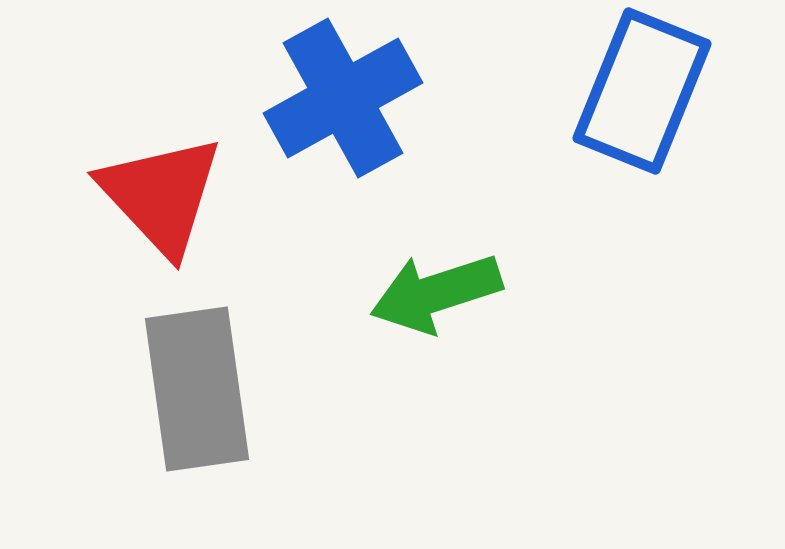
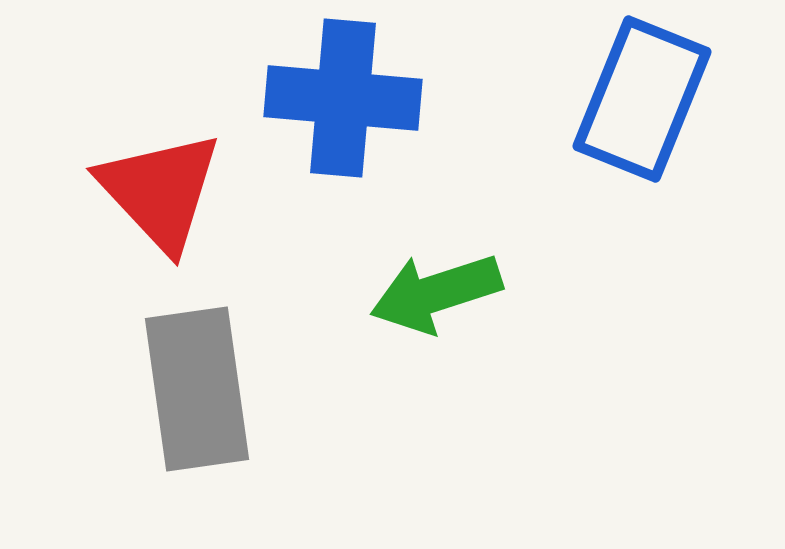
blue rectangle: moved 8 px down
blue cross: rotated 34 degrees clockwise
red triangle: moved 1 px left, 4 px up
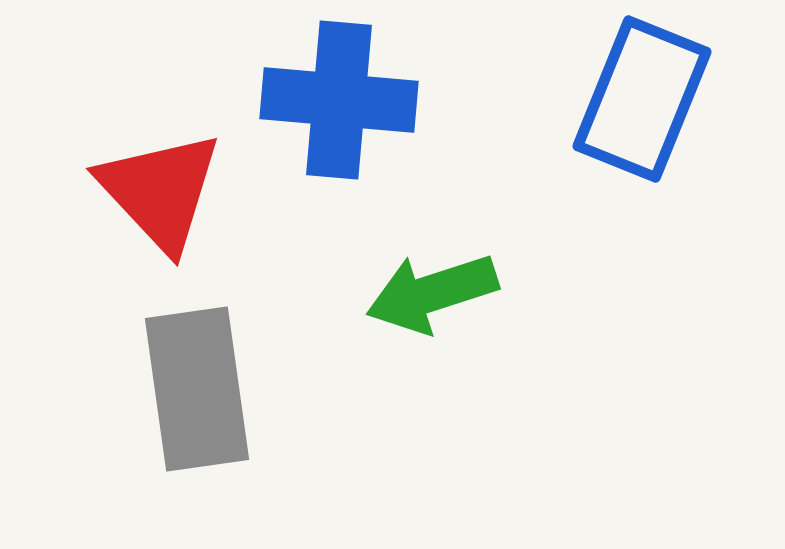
blue cross: moved 4 px left, 2 px down
green arrow: moved 4 px left
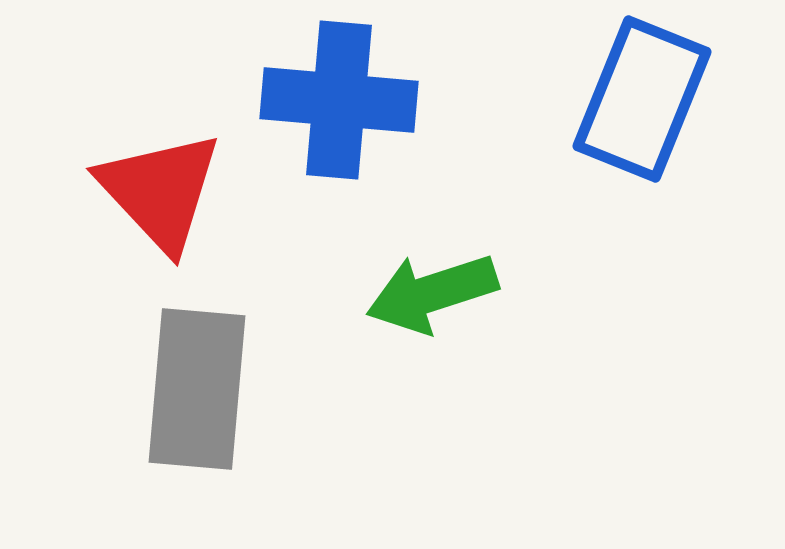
gray rectangle: rotated 13 degrees clockwise
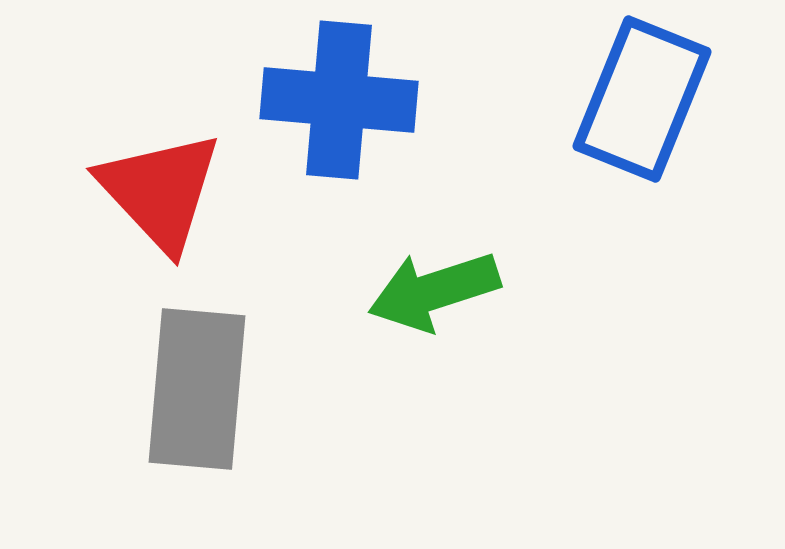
green arrow: moved 2 px right, 2 px up
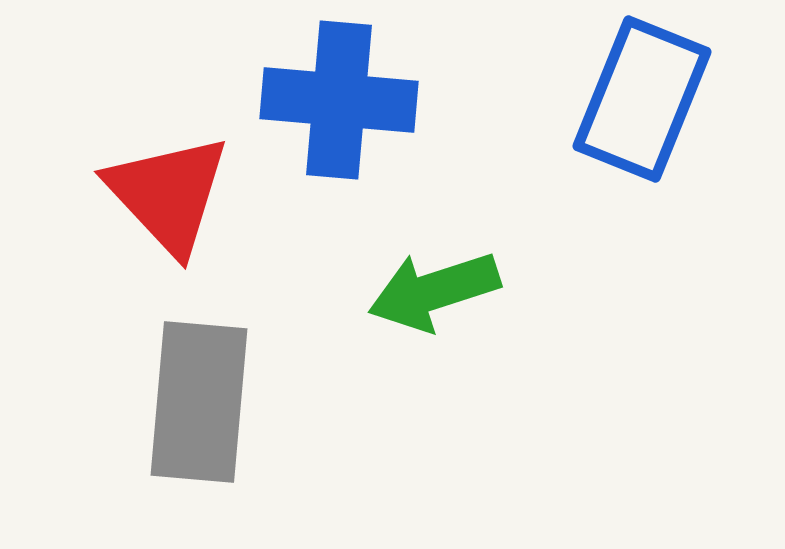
red triangle: moved 8 px right, 3 px down
gray rectangle: moved 2 px right, 13 px down
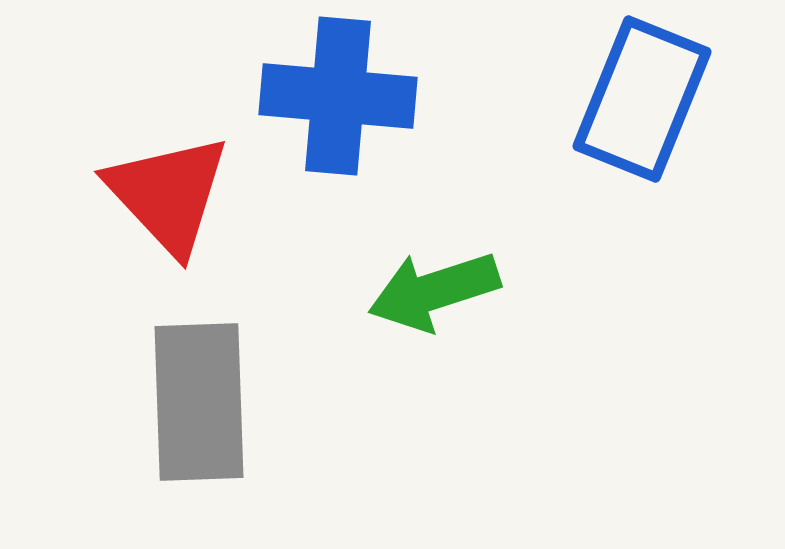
blue cross: moved 1 px left, 4 px up
gray rectangle: rotated 7 degrees counterclockwise
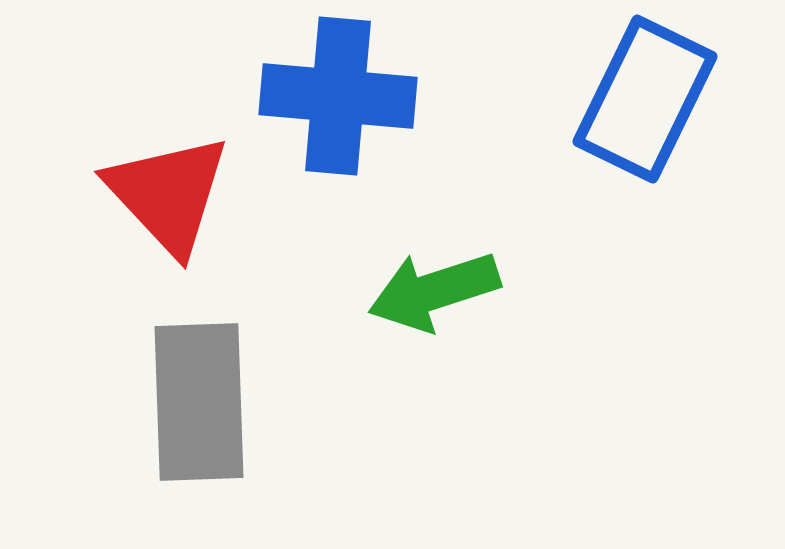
blue rectangle: moved 3 px right; rotated 4 degrees clockwise
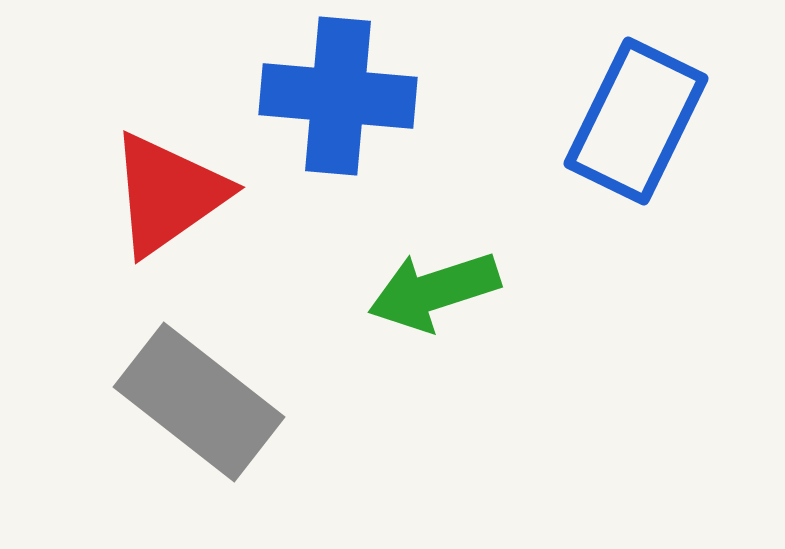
blue rectangle: moved 9 px left, 22 px down
red triangle: rotated 38 degrees clockwise
gray rectangle: rotated 50 degrees counterclockwise
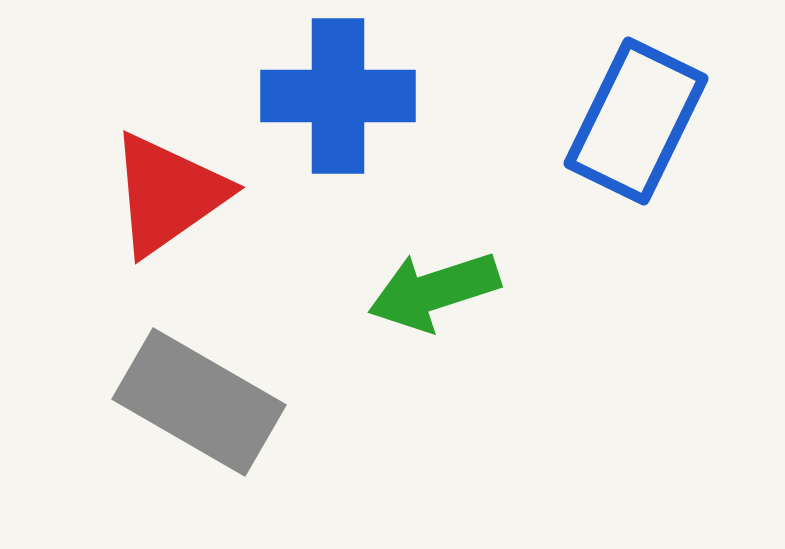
blue cross: rotated 5 degrees counterclockwise
gray rectangle: rotated 8 degrees counterclockwise
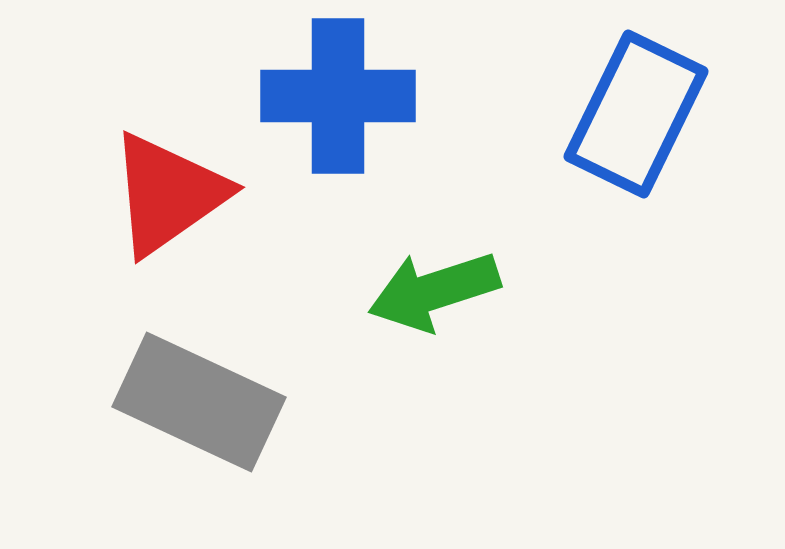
blue rectangle: moved 7 px up
gray rectangle: rotated 5 degrees counterclockwise
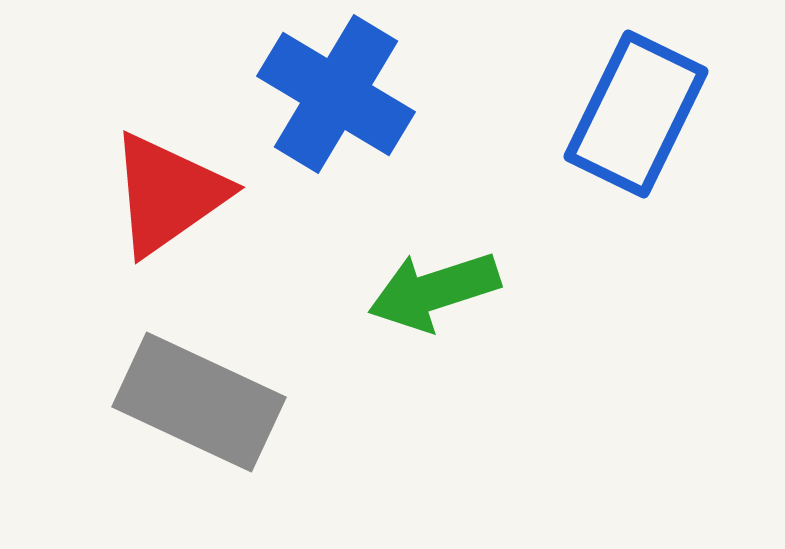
blue cross: moved 2 px left, 2 px up; rotated 31 degrees clockwise
